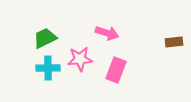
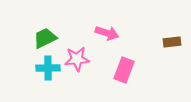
brown rectangle: moved 2 px left
pink star: moved 3 px left
pink rectangle: moved 8 px right
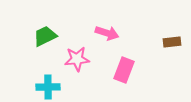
green trapezoid: moved 2 px up
cyan cross: moved 19 px down
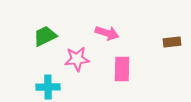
pink rectangle: moved 2 px left, 1 px up; rotated 20 degrees counterclockwise
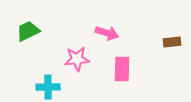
green trapezoid: moved 17 px left, 5 px up
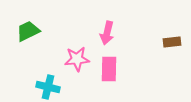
pink arrow: rotated 85 degrees clockwise
pink rectangle: moved 13 px left
cyan cross: rotated 15 degrees clockwise
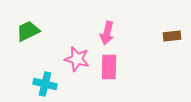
brown rectangle: moved 6 px up
pink star: rotated 20 degrees clockwise
pink rectangle: moved 2 px up
cyan cross: moved 3 px left, 3 px up
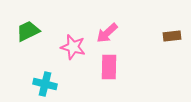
pink arrow: rotated 35 degrees clockwise
pink star: moved 4 px left, 12 px up
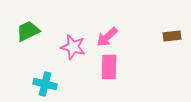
pink arrow: moved 4 px down
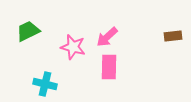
brown rectangle: moved 1 px right
